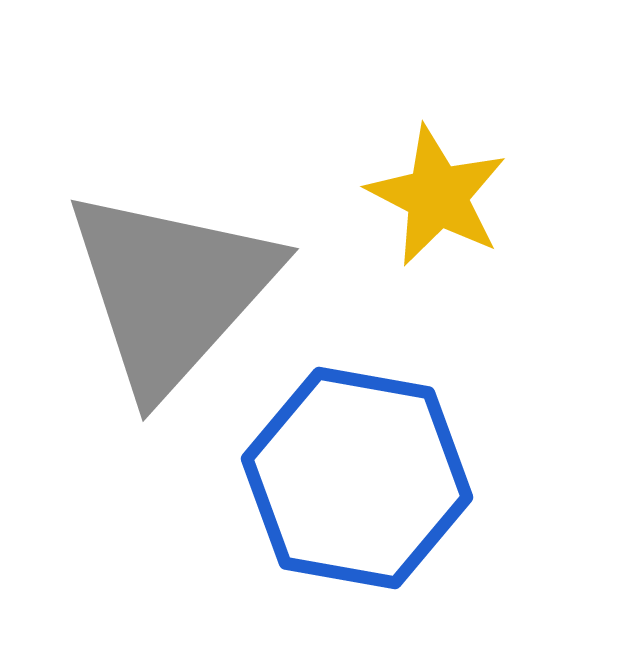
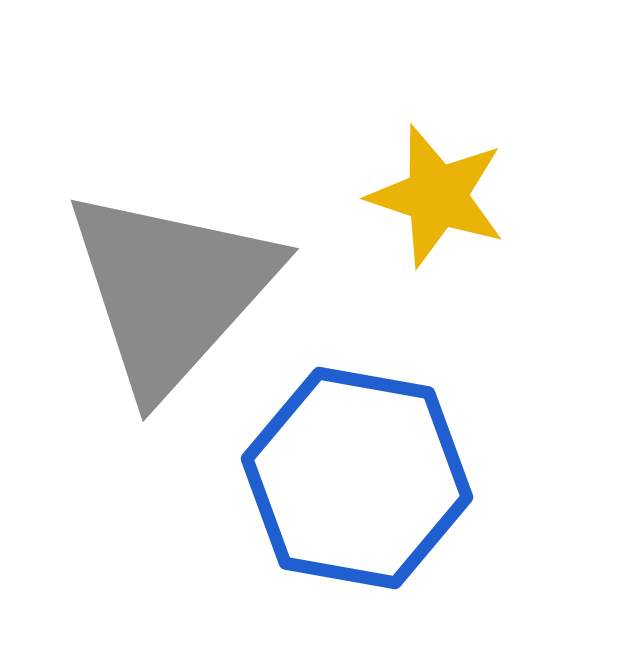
yellow star: rotated 9 degrees counterclockwise
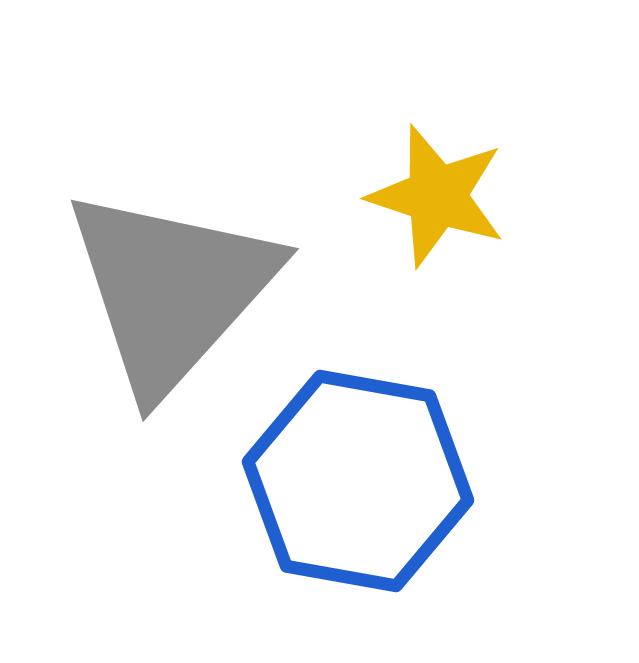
blue hexagon: moved 1 px right, 3 px down
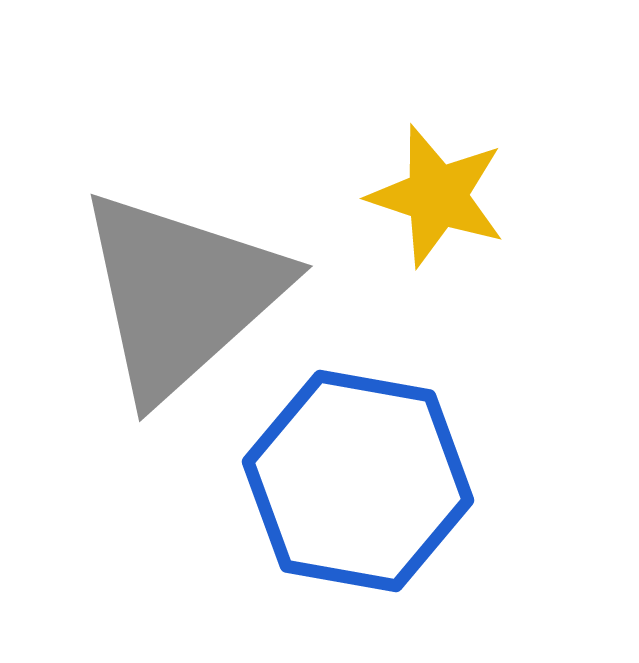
gray triangle: moved 10 px right, 4 px down; rotated 6 degrees clockwise
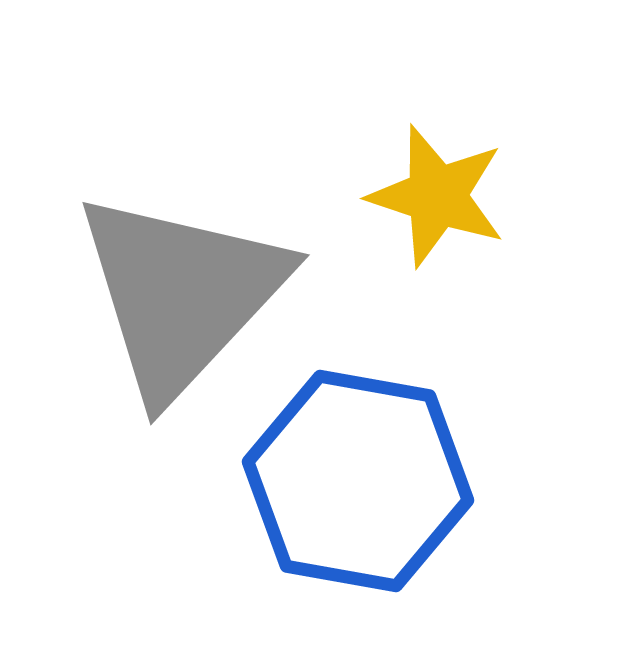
gray triangle: rotated 5 degrees counterclockwise
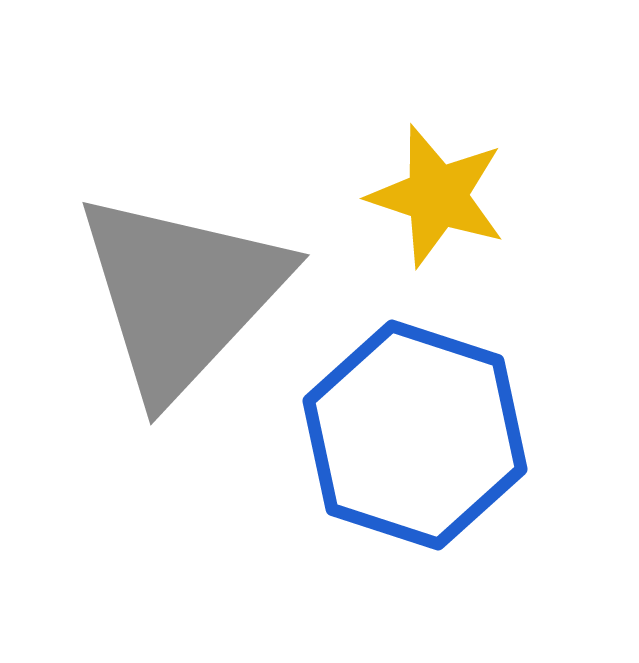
blue hexagon: moved 57 px right, 46 px up; rotated 8 degrees clockwise
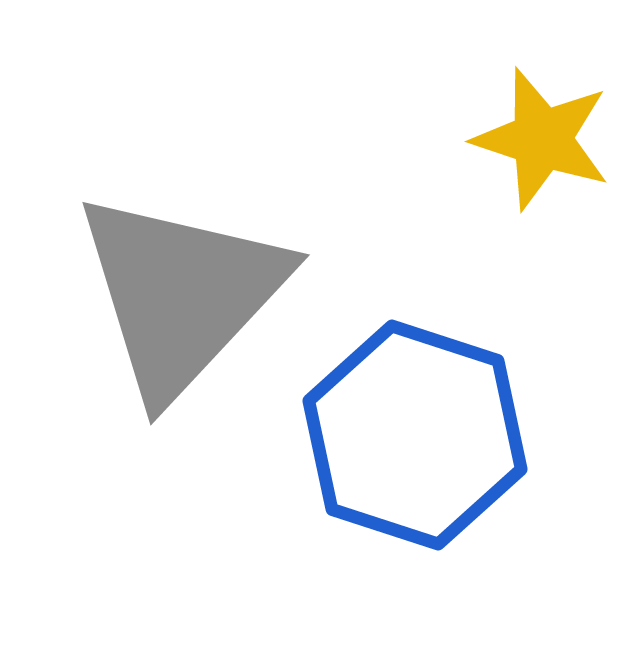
yellow star: moved 105 px right, 57 px up
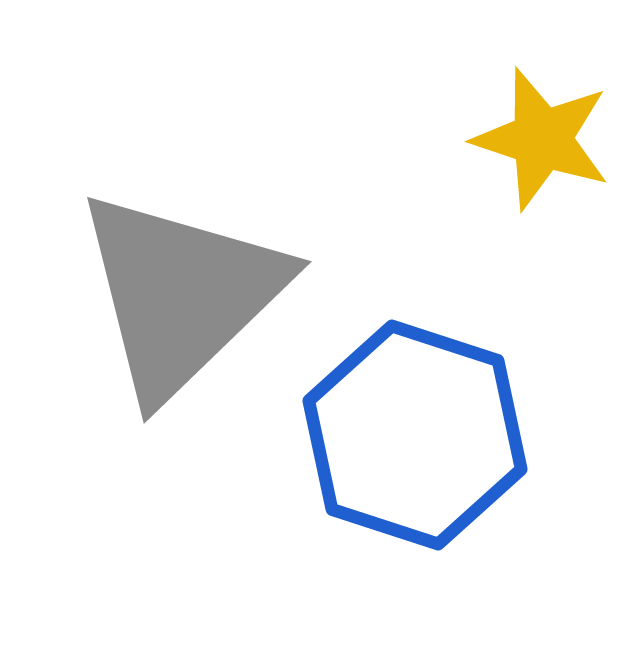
gray triangle: rotated 3 degrees clockwise
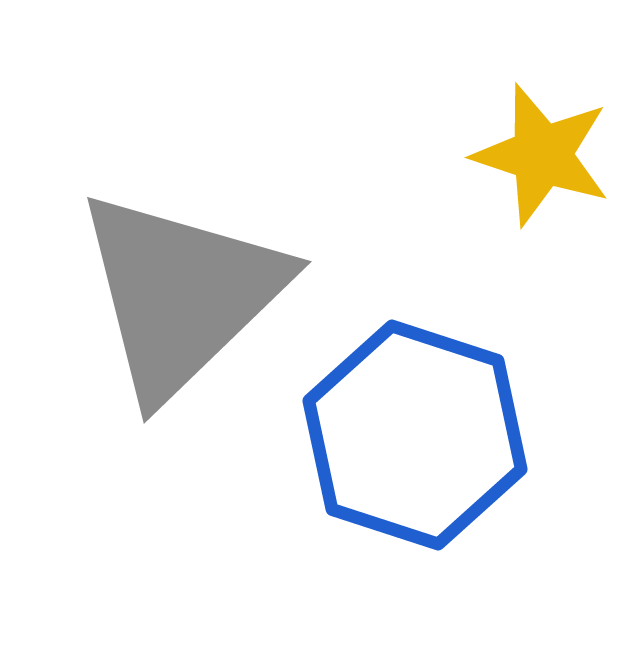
yellow star: moved 16 px down
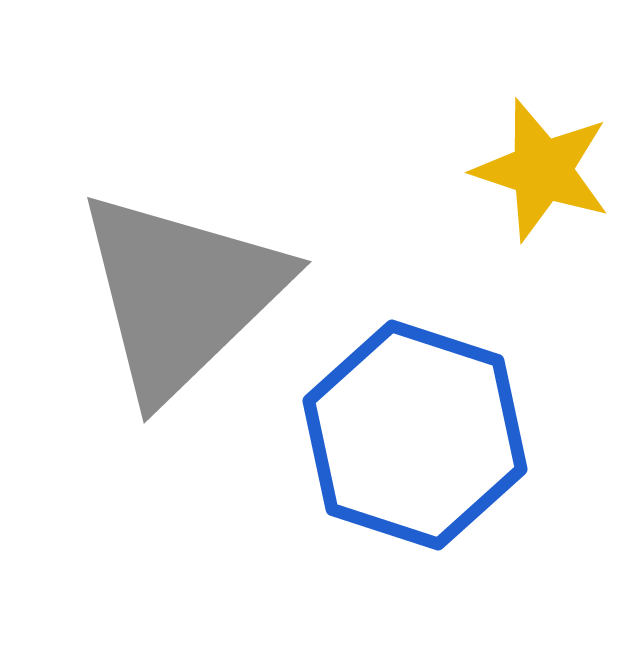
yellow star: moved 15 px down
